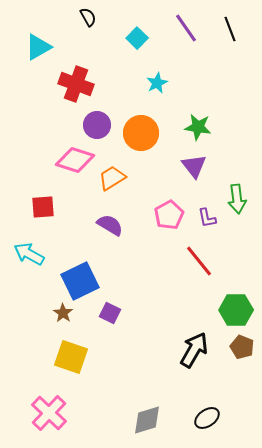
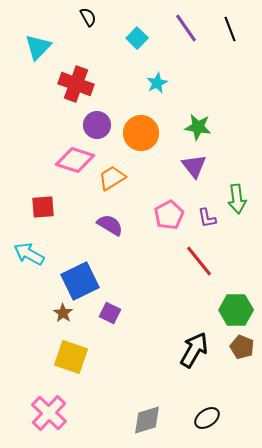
cyan triangle: rotated 16 degrees counterclockwise
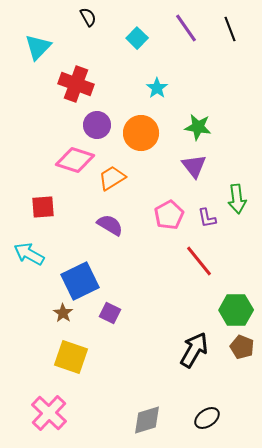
cyan star: moved 5 px down; rotated 10 degrees counterclockwise
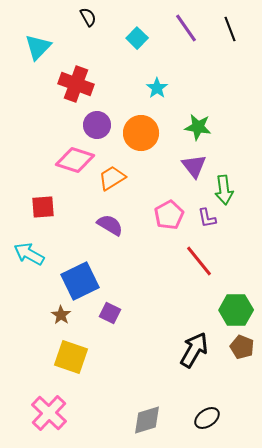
green arrow: moved 13 px left, 9 px up
brown star: moved 2 px left, 2 px down
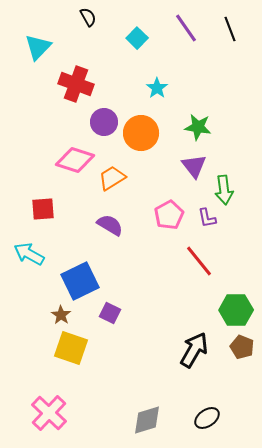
purple circle: moved 7 px right, 3 px up
red square: moved 2 px down
yellow square: moved 9 px up
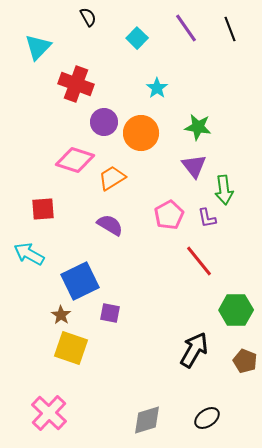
purple square: rotated 15 degrees counterclockwise
brown pentagon: moved 3 px right, 14 px down
